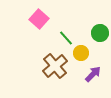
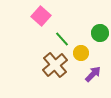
pink square: moved 2 px right, 3 px up
green line: moved 4 px left, 1 px down
brown cross: moved 1 px up
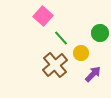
pink square: moved 2 px right
green line: moved 1 px left, 1 px up
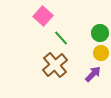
yellow circle: moved 20 px right
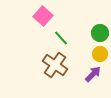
yellow circle: moved 1 px left, 1 px down
brown cross: rotated 15 degrees counterclockwise
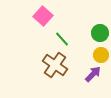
green line: moved 1 px right, 1 px down
yellow circle: moved 1 px right, 1 px down
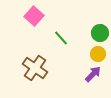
pink square: moved 9 px left
green line: moved 1 px left, 1 px up
yellow circle: moved 3 px left, 1 px up
brown cross: moved 20 px left, 3 px down
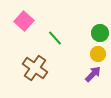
pink square: moved 10 px left, 5 px down
green line: moved 6 px left
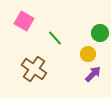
pink square: rotated 12 degrees counterclockwise
yellow circle: moved 10 px left
brown cross: moved 1 px left, 1 px down
